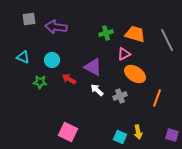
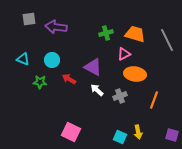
cyan triangle: moved 2 px down
orange ellipse: rotated 25 degrees counterclockwise
orange line: moved 3 px left, 2 px down
pink square: moved 3 px right
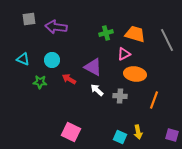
gray cross: rotated 24 degrees clockwise
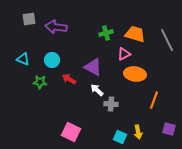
gray cross: moved 9 px left, 8 px down
purple square: moved 3 px left, 6 px up
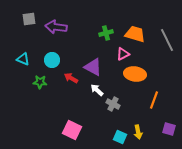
pink triangle: moved 1 px left
red arrow: moved 2 px right, 1 px up
gray cross: moved 2 px right; rotated 24 degrees clockwise
pink square: moved 1 px right, 2 px up
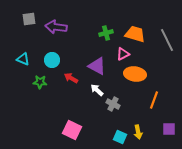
purple triangle: moved 4 px right, 1 px up
purple square: rotated 16 degrees counterclockwise
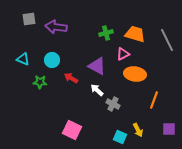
yellow arrow: moved 2 px up; rotated 16 degrees counterclockwise
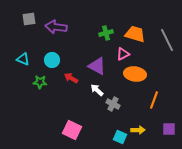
yellow arrow: rotated 64 degrees counterclockwise
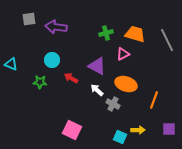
cyan triangle: moved 12 px left, 5 px down
orange ellipse: moved 9 px left, 10 px down; rotated 10 degrees clockwise
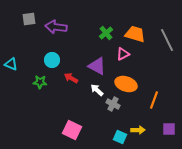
green cross: rotated 24 degrees counterclockwise
